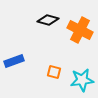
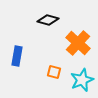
orange cross: moved 2 px left, 13 px down; rotated 15 degrees clockwise
blue rectangle: moved 3 px right, 5 px up; rotated 60 degrees counterclockwise
cyan star: rotated 15 degrees counterclockwise
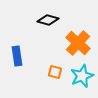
blue rectangle: rotated 18 degrees counterclockwise
orange square: moved 1 px right
cyan star: moved 4 px up
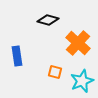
cyan star: moved 5 px down
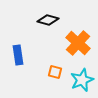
blue rectangle: moved 1 px right, 1 px up
cyan star: moved 1 px up
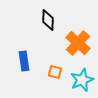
black diamond: rotated 75 degrees clockwise
blue rectangle: moved 6 px right, 6 px down
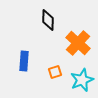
blue rectangle: rotated 12 degrees clockwise
orange square: rotated 32 degrees counterclockwise
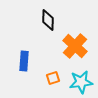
orange cross: moved 3 px left, 3 px down
orange square: moved 2 px left, 6 px down
cyan star: moved 1 px left, 2 px down; rotated 15 degrees clockwise
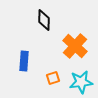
black diamond: moved 4 px left
